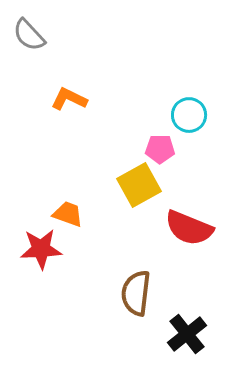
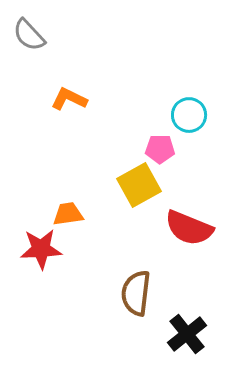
orange trapezoid: rotated 28 degrees counterclockwise
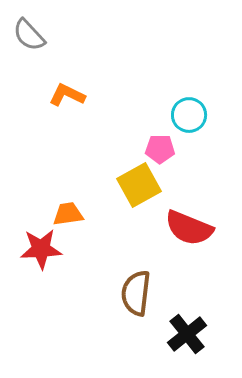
orange L-shape: moved 2 px left, 4 px up
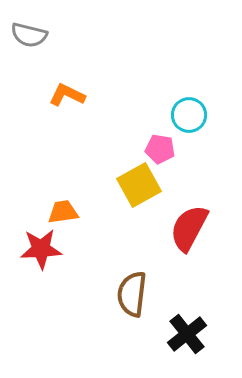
gray semicircle: rotated 33 degrees counterclockwise
pink pentagon: rotated 8 degrees clockwise
orange trapezoid: moved 5 px left, 2 px up
red semicircle: rotated 96 degrees clockwise
brown semicircle: moved 4 px left, 1 px down
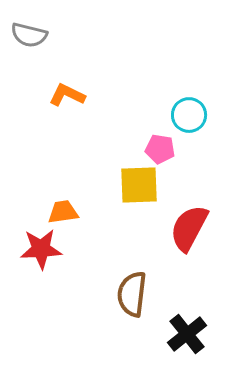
yellow square: rotated 27 degrees clockwise
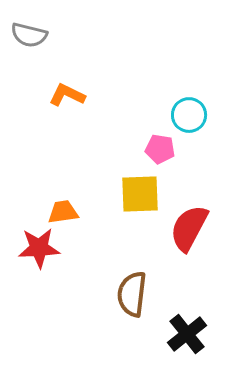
yellow square: moved 1 px right, 9 px down
red star: moved 2 px left, 1 px up
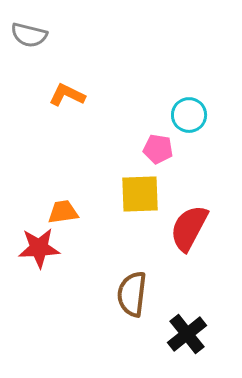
pink pentagon: moved 2 px left
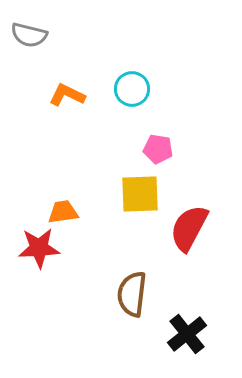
cyan circle: moved 57 px left, 26 px up
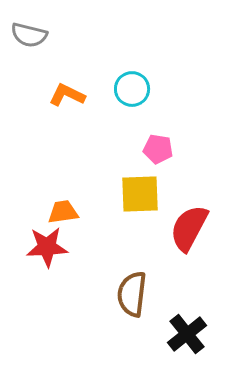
red star: moved 8 px right, 1 px up
